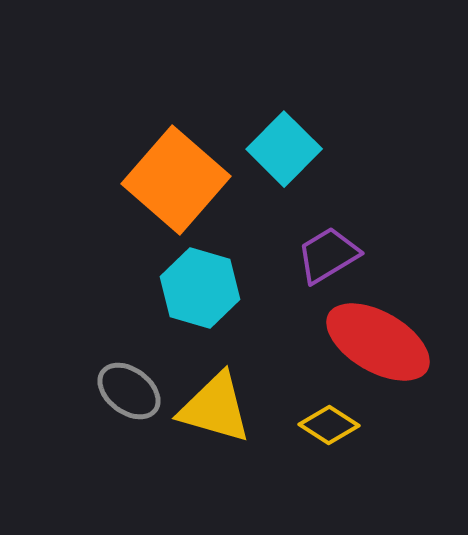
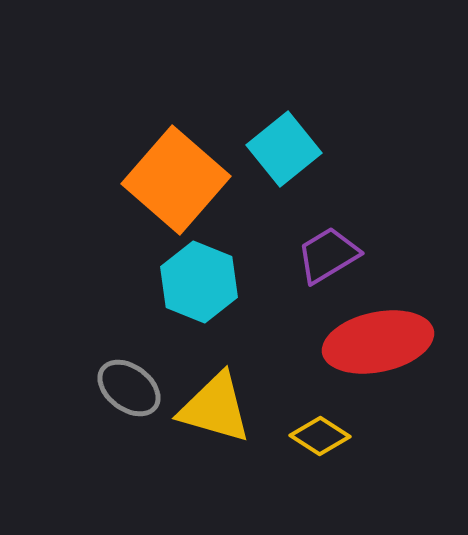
cyan square: rotated 6 degrees clockwise
cyan hexagon: moved 1 px left, 6 px up; rotated 6 degrees clockwise
red ellipse: rotated 42 degrees counterclockwise
gray ellipse: moved 3 px up
yellow diamond: moved 9 px left, 11 px down
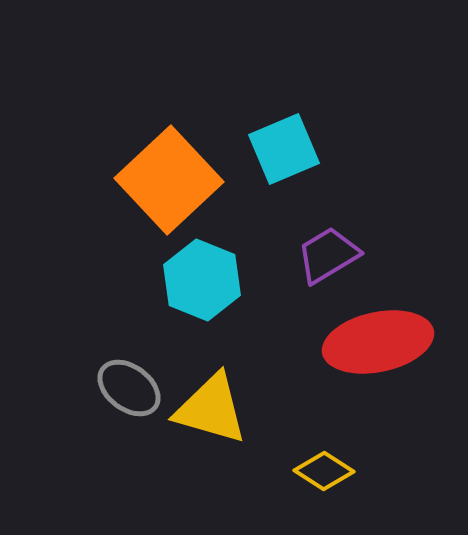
cyan square: rotated 16 degrees clockwise
orange square: moved 7 px left; rotated 6 degrees clockwise
cyan hexagon: moved 3 px right, 2 px up
yellow triangle: moved 4 px left, 1 px down
yellow diamond: moved 4 px right, 35 px down
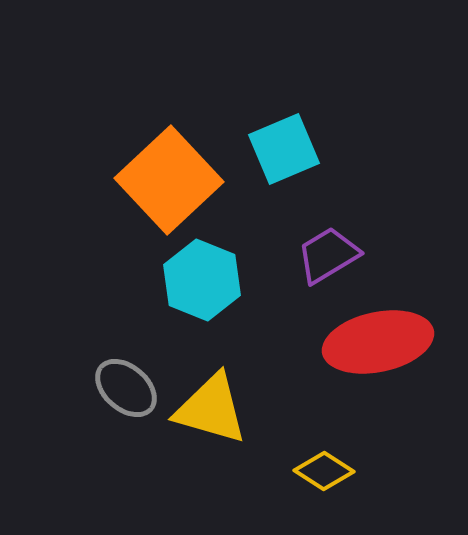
gray ellipse: moved 3 px left; rotated 4 degrees clockwise
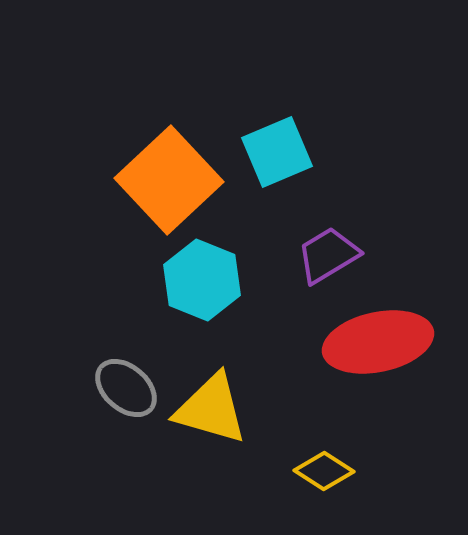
cyan square: moved 7 px left, 3 px down
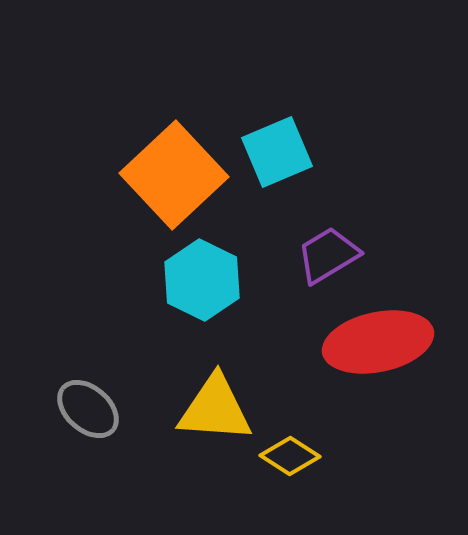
orange square: moved 5 px right, 5 px up
cyan hexagon: rotated 4 degrees clockwise
gray ellipse: moved 38 px left, 21 px down
yellow triangle: moved 4 px right; rotated 12 degrees counterclockwise
yellow diamond: moved 34 px left, 15 px up
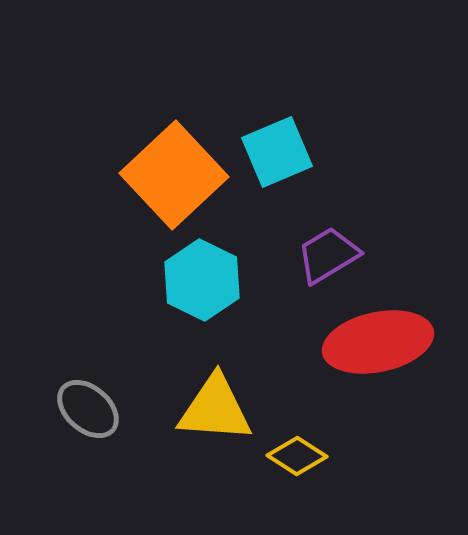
yellow diamond: moved 7 px right
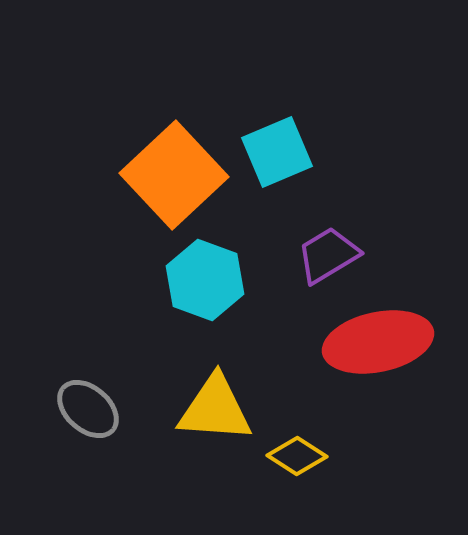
cyan hexagon: moved 3 px right; rotated 6 degrees counterclockwise
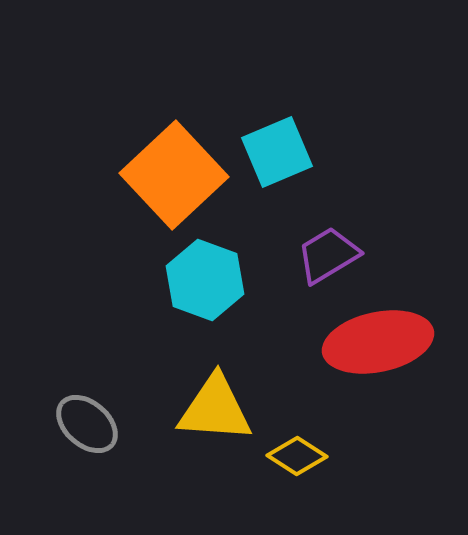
gray ellipse: moved 1 px left, 15 px down
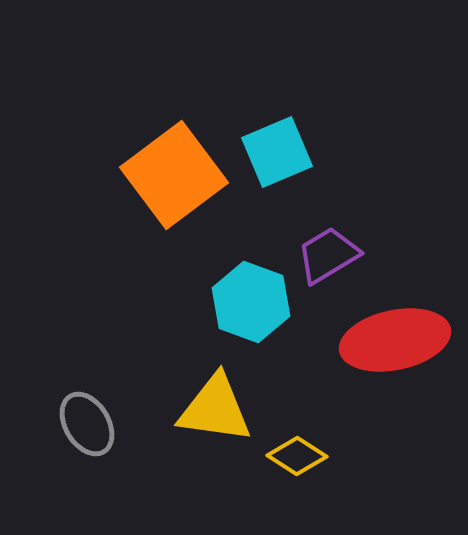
orange square: rotated 6 degrees clockwise
cyan hexagon: moved 46 px right, 22 px down
red ellipse: moved 17 px right, 2 px up
yellow triangle: rotated 4 degrees clockwise
gray ellipse: rotated 18 degrees clockwise
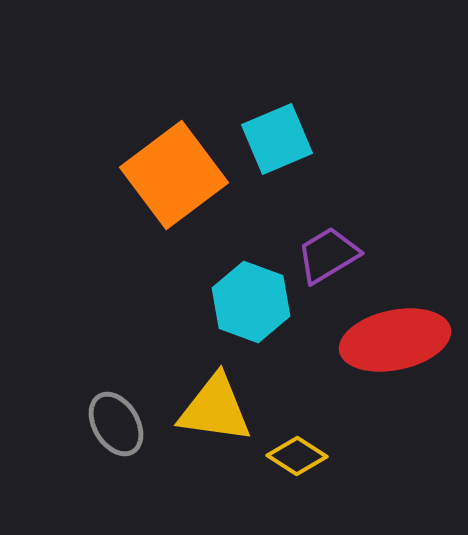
cyan square: moved 13 px up
gray ellipse: moved 29 px right
